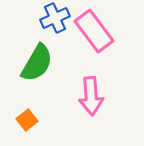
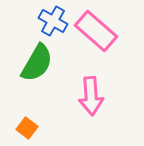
blue cross: moved 2 px left, 3 px down; rotated 36 degrees counterclockwise
pink rectangle: moved 2 px right; rotated 12 degrees counterclockwise
orange square: moved 8 px down; rotated 15 degrees counterclockwise
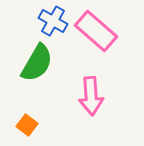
orange square: moved 3 px up
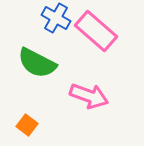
blue cross: moved 3 px right, 3 px up
green semicircle: rotated 87 degrees clockwise
pink arrow: moved 2 px left; rotated 66 degrees counterclockwise
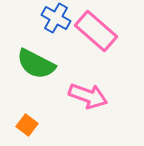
green semicircle: moved 1 px left, 1 px down
pink arrow: moved 1 px left
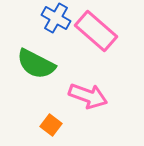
orange square: moved 24 px right
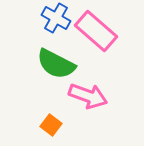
green semicircle: moved 20 px right
